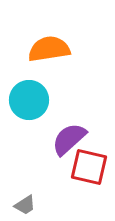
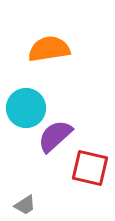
cyan circle: moved 3 px left, 8 px down
purple semicircle: moved 14 px left, 3 px up
red square: moved 1 px right, 1 px down
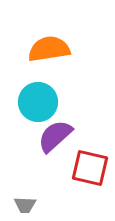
cyan circle: moved 12 px right, 6 px up
gray trapezoid: rotated 35 degrees clockwise
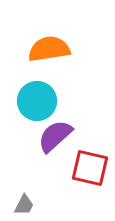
cyan circle: moved 1 px left, 1 px up
gray trapezoid: moved 1 px left; rotated 65 degrees counterclockwise
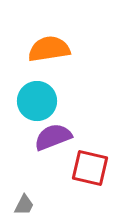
purple semicircle: moved 2 px left, 1 px down; rotated 21 degrees clockwise
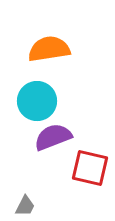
gray trapezoid: moved 1 px right, 1 px down
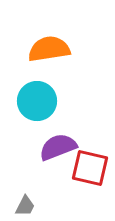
purple semicircle: moved 5 px right, 10 px down
